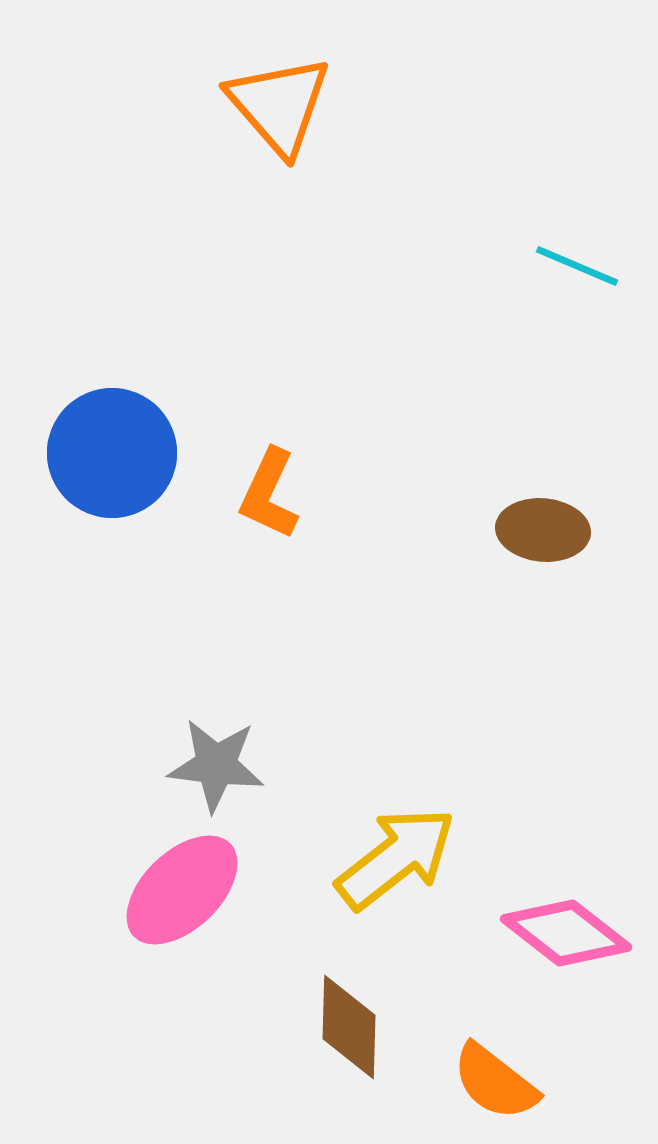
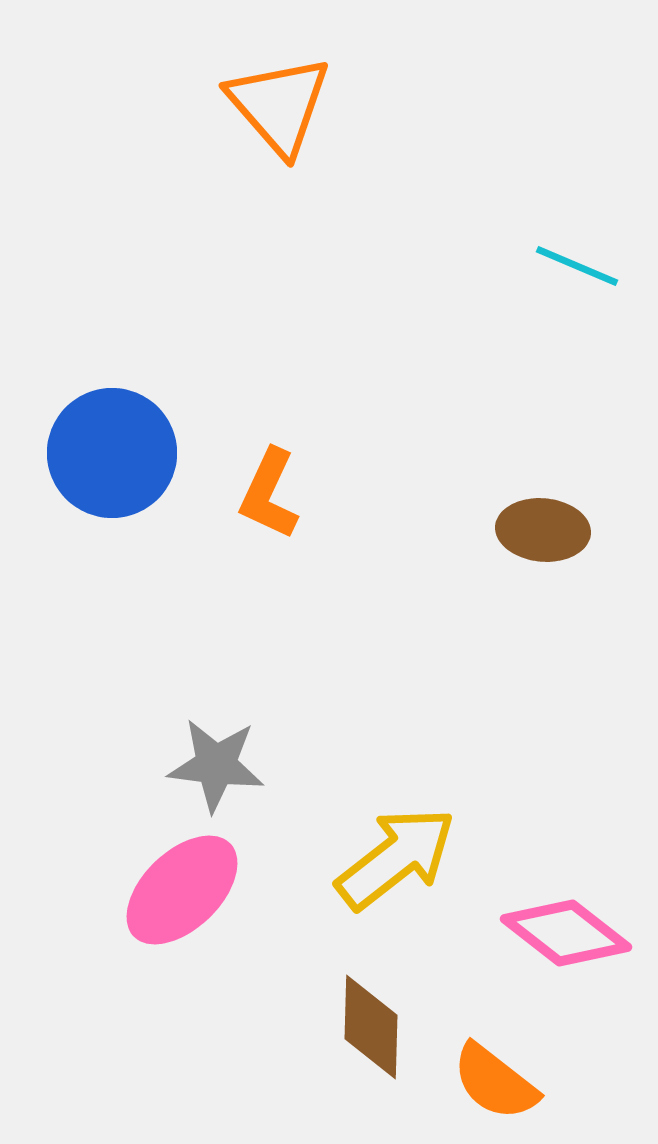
brown diamond: moved 22 px right
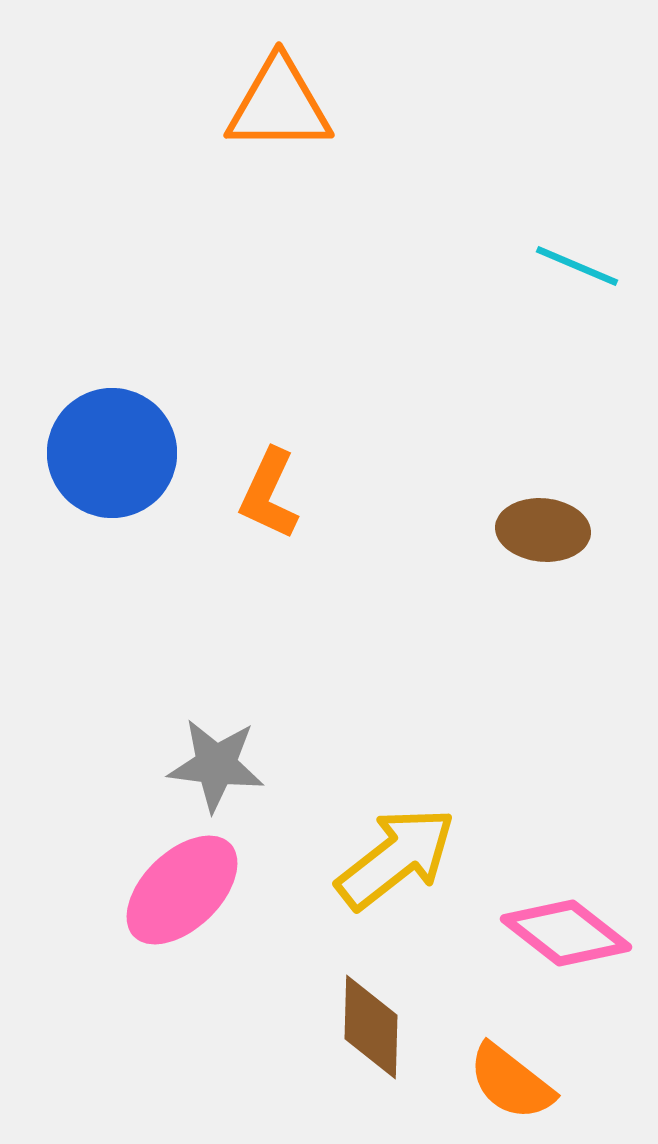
orange triangle: rotated 49 degrees counterclockwise
orange semicircle: moved 16 px right
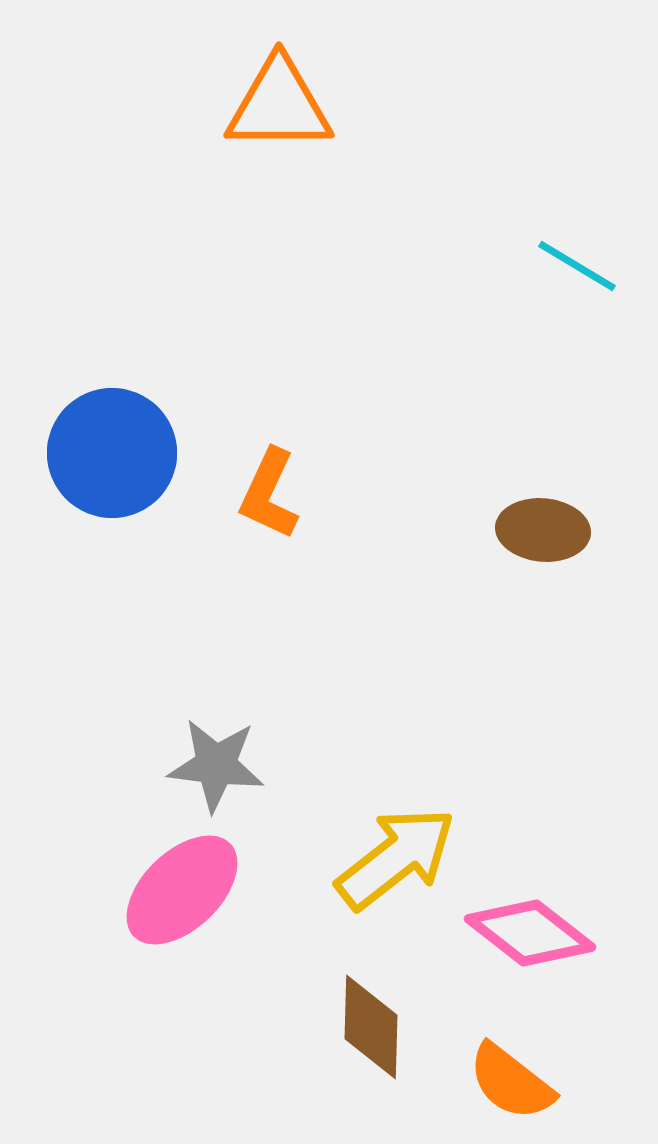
cyan line: rotated 8 degrees clockwise
pink diamond: moved 36 px left
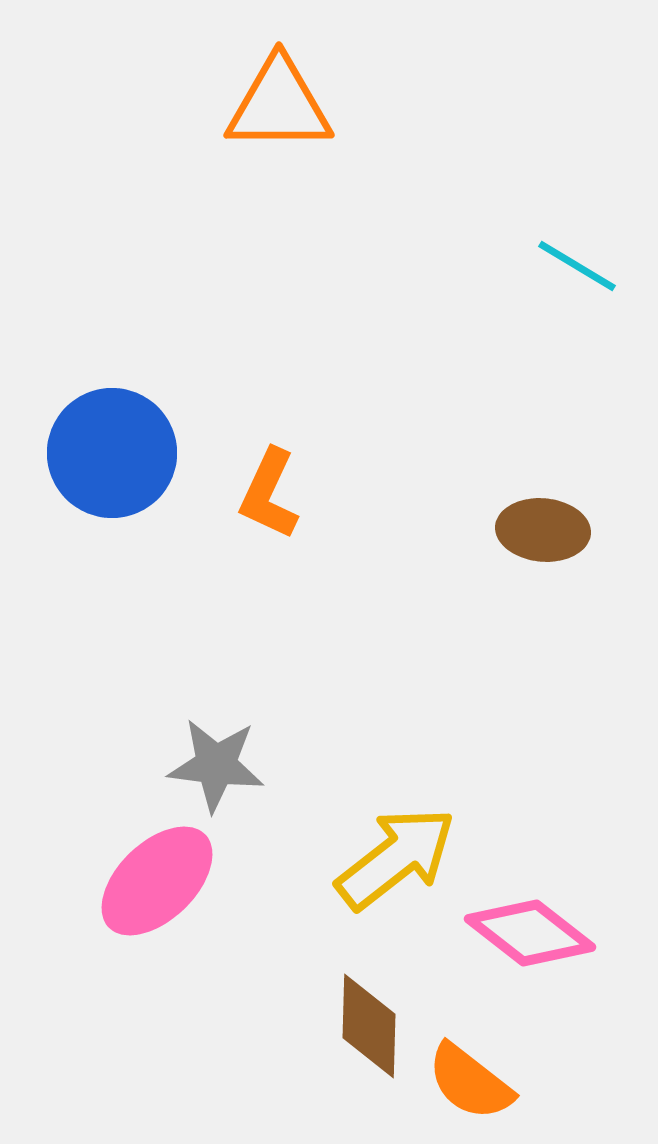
pink ellipse: moved 25 px left, 9 px up
brown diamond: moved 2 px left, 1 px up
orange semicircle: moved 41 px left
